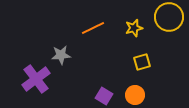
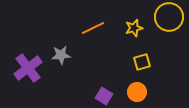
purple cross: moved 8 px left, 11 px up
orange circle: moved 2 px right, 3 px up
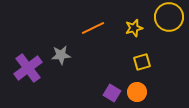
purple square: moved 8 px right, 3 px up
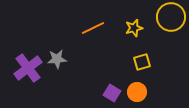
yellow circle: moved 2 px right
gray star: moved 4 px left, 4 px down
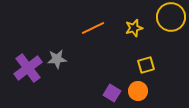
yellow square: moved 4 px right, 3 px down
orange circle: moved 1 px right, 1 px up
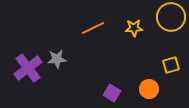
yellow star: rotated 12 degrees clockwise
yellow square: moved 25 px right
orange circle: moved 11 px right, 2 px up
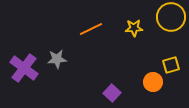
orange line: moved 2 px left, 1 px down
purple cross: moved 4 px left; rotated 16 degrees counterclockwise
orange circle: moved 4 px right, 7 px up
purple square: rotated 12 degrees clockwise
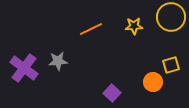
yellow star: moved 2 px up
gray star: moved 1 px right, 2 px down
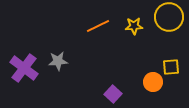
yellow circle: moved 2 px left
orange line: moved 7 px right, 3 px up
yellow square: moved 2 px down; rotated 12 degrees clockwise
purple square: moved 1 px right, 1 px down
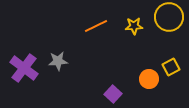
orange line: moved 2 px left
yellow square: rotated 24 degrees counterclockwise
orange circle: moved 4 px left, 3 px up
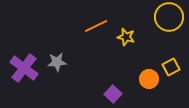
yellow star: moved 8 px left, 11 px down; rotated 18 degrees clockwise
gray star: moved 1 px left, 1 px down
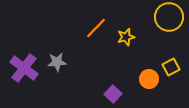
orange line: moved 2 px down; rotated 20 degrees counterclockwise
yellow star: rotated 30 degrees counterclockwise
